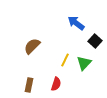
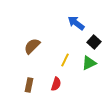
black square: moved 1 px left, 1 px down
green triangle: moved 5 px right; rotated 21 degrees clockwise
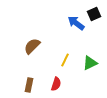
black square: moved 28 px up; rotated 24 degrees clockwise
green triangle: moved 1 px right
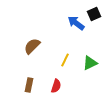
red semicircle: moved 2 px down
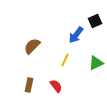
black square: moved 1 px right, 7 px down
blue arrow: moved 12 px down; rotated 90 degrees counterclockwise
green triangle: moved 6 px right
red semicircle: rotated 56 degrees counterclockwise
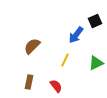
brown rectangle: moved 3 px up
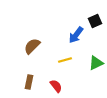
yellow line: rotated 48 degrees clockwise
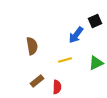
brown semicircle: rotated 126 degrees clockwise
brown rectangle: moved 8 px right, 1 px up; rotated 40 degrees clockwise
red semicircle: moved 1 px right, 1 px down; rotated 40 degrees clockwise
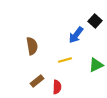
black square: rotated 24 degrees counterclockwise
green triangle: moved 2 px down
